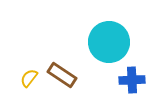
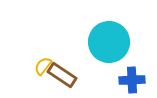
yellow semicircle: moved 14 px right, 12 px up
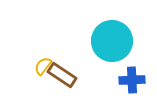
cyan circle: moved 3 px right, 1 px up
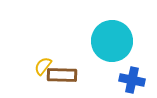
brown rectangle: rotated 32 degrees counterclockwise
blue cross: rotated 15 degrees clockwise
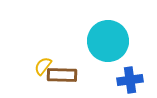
cyan circle: moved 4 px left
blue cross: moved 2 px left; rotated 20 degrees counterclockwise
